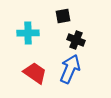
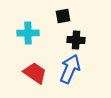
black cross: rotated 18 degrees counterclockwise
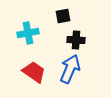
cyan cross: rotated 10 degrees counterclockwise
red trapezoid: moved 1 px left, 1 px up
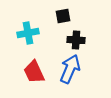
red trapezoid: rotated 150 degrees counterclockwise
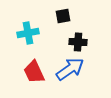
black cross: moved 2 px right, 2 px down
blue arrow: rotated 32 degrees clockwise
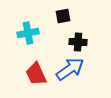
red trapezoid: moved 2 px right, 2 px down
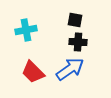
black square: moved 12 px right, 4 px down; rotated 21 degrees clockwise
cyan cross: moved 2 px left, 3 px up
red trapezoid: moved 3 px left, 2 px up; rotated 20 degrees counterclockwise
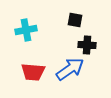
black cross: moved 9 px right, 3 px down
red trapezoid: rotated 40 degrees counterclockwise
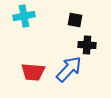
cyan cross: moved 2 px left, 14 px up
blue arrow: moved 1 px left; rotated 12 degrees counterclockwise
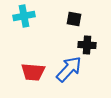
black square: moved 1 px left, 1 px up
